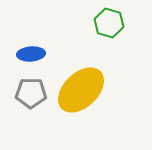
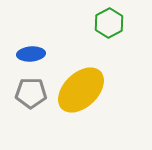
green hexagon: rotated 16 degrees clockwise
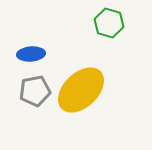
green hexagon: rotated 16 degrees counterclockwise
gray pentagon: moved 4 px right, 2 px up; rotated 12 degrees counterclockwise
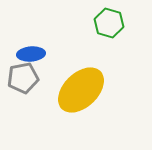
gray pentagon: moved 12 px left, 13 px up
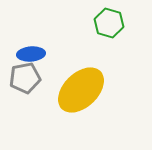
gray pentagon: moved 2 px right
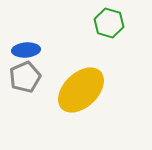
blue ellipse: moved 5 px left, 4 px up
gray pentagon: moved 1 px up; rotated 12 degrees counterclockwise
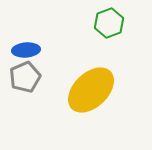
green hexagon: rotated 24 degrees clockwise
yellow ellipse: moved 10 px right
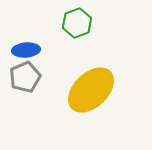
green hexagon: moved 32 px left
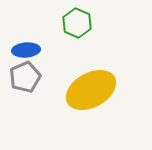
green hexagon: rotated 16 degrees counterclockwise
yellow ellipse: rotated 15 degrees clockwise
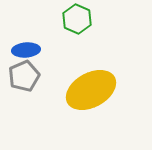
green hexagon: moved 4 px up
gray pentagon: moved 1 px left, 1 px up
